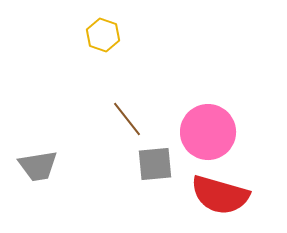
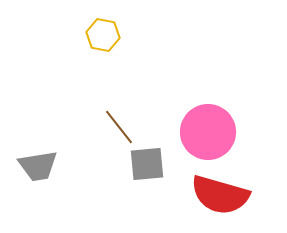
yellow hexagon: rotated 8 degrees counterclockwise
brown line: moved 8 px left, 8 px down
gray square: moved 8 px left
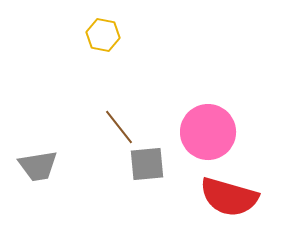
red semicircle: moved 9 px right, 2 px down
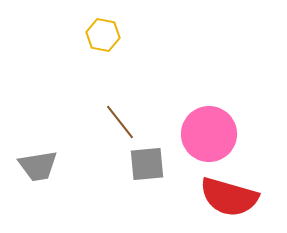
brown line: moved 1 px right, 5 px up
pink circle: moved 1 px right, 2 px down
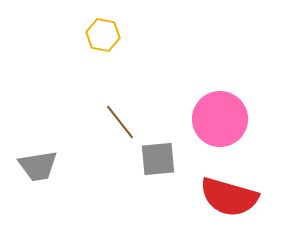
pink circle: moved 11 px right, 15 px up
gray square: moved 11 px right, 5 px up
